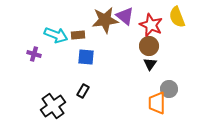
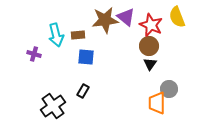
purple triangle: moved 1 px right, 1 px down
cyan arrow: rotated 55 degrees clockwise
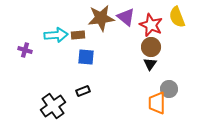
brown star: moved 4 px left, 2 px up
cyan arrow: rotated 80 degrees counterclockwise
brown circle: moved 2 px right, 1 px down
purple cross: moved 9 px left, 4 px up
black rectangle: rotated 40 degrees clockwise
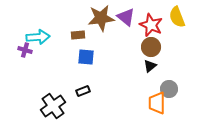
cyan arrow: moved 18 px left, 2 px down
black triangle: moved 2 px down; rotated 16 degrees clockwise
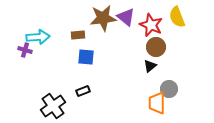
brown star: moved 2 px right
brown circle: moved 5 px right
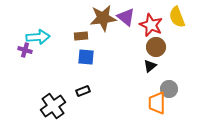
brown rectangle: moved 3 px right, 1 px down
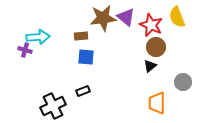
gray circle: moved 14 px right, 7 px up
black cross: rotated 10 degrees clockwise
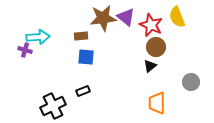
gray circle: moved 8 px right
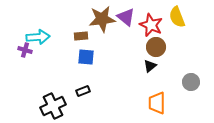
brown star: moved 1 px left, 1 px down
